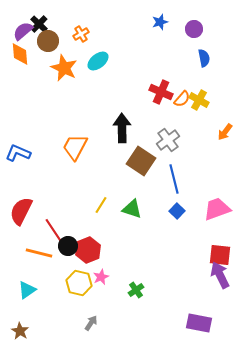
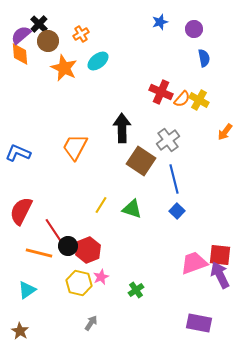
purple semicircle: moved 2 px left, 4 px down
pink trapezoid: moved 23 px left, 54 px down
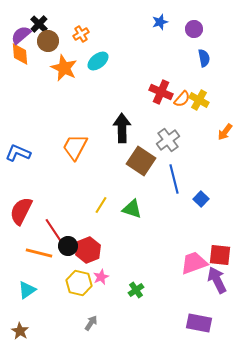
blue square: moved 24 px right, 12 px up
purple arrow: moved 3 px left, 5 px down
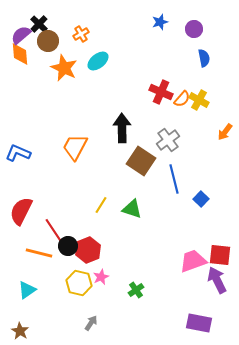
pink trapezoid: moved 1 px left, 2 px up
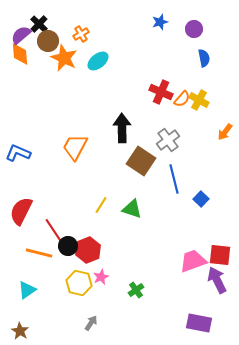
orange star: moved 10 px up
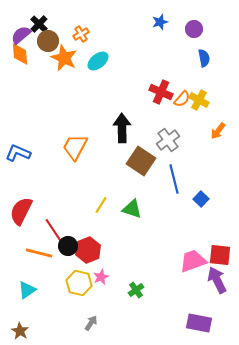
orange arrow: moved 7 px left, 1 px up
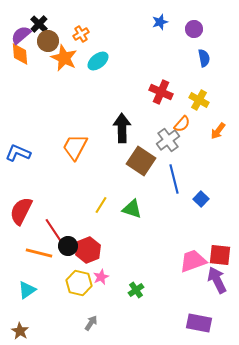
orange semicircle: moved 25 px down
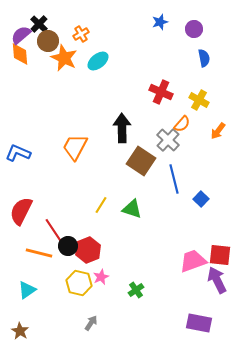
gray cross: rotated 10 degrees counterclockwise
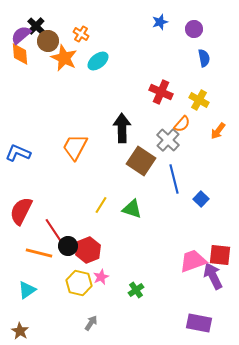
black cross: moved 3 px left, 2 px down
orange cross: rotated 28 degrees counterclockwise
purple arrow: moved 4 px left, 4 px up
